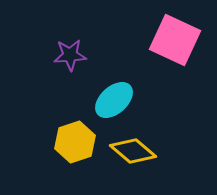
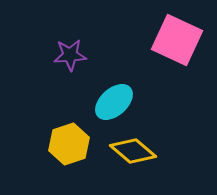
pink square: moved 2 px right
cyan ellipse: moved 2 px down
yellow hexagon: moved 6 px left, 2 px down
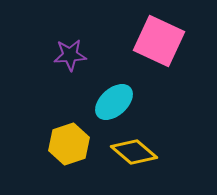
pink square: moved 18 px left, 1 px down
yellow diamond: moved 1 px right, 1 px down
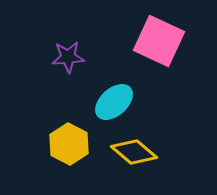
purple star: moved 2 px left, 2 px down
yellow hexagon: rotated 15 degrees counterclockwise
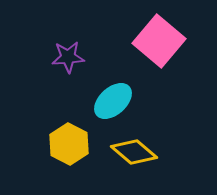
pink square: rotated 15 degrees clockwise
cyan ellipse: moved 1 px left, 1 px up
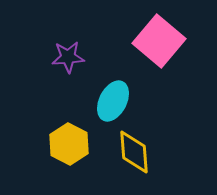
cyan ellipse: rotated 21 degrees counterclockwise
yellow diamond: rotated 45 degrees clockwise
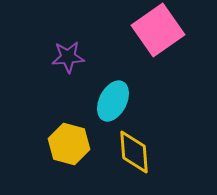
pink square: moved 1 px left, 11 px up; rotated 15 degrees clockwise
yellow hexagon: rotated 12 degrees counterclockwise
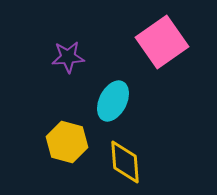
pink square: moved 4 px right, 12 px down
yellow hexagon: moved 2 px left, 2 px up
yellow diamond: moved 9 px left, 10 px down
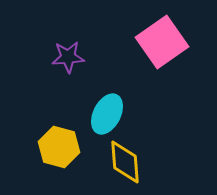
cyan ellipse: moved 6 px left, 13 px down
yellow hexagon: moved 8 px left, 5 px down
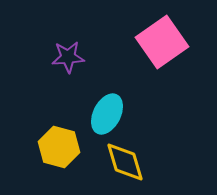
yellow diamond: rotated 12 degrees counterclockwise
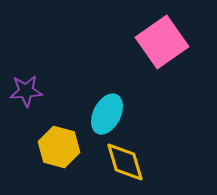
purple star: moved 42 px left, 34 px down
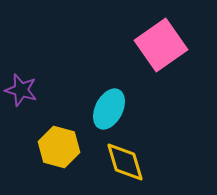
pink square: moved 1 px left, 3 px down
purple star: moved 5 px left, 1 px up; rotated 20 degrees clockwise
cyan ellipse: moved 2 px right, 5 px up
